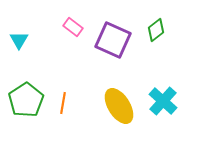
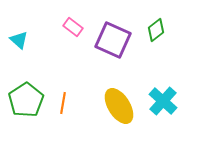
cyan triangle: rotated 18 degrees counterclockwise
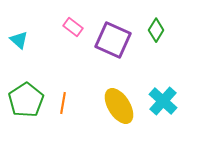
green diamond: rotated 20 degrees counterclockwise
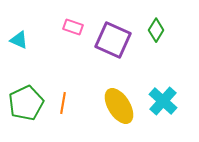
pink rectangle: rotated 18 degrees counterclockwise
cyan triangle: rotated 18 degrees counterclockwise
green pentagon: moved 3 px down; rotated 8 degrees clockwise
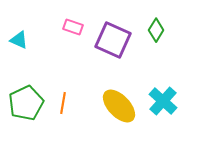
yellow ellipse: rotated 12 degrees counterclockwise
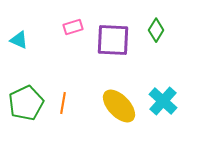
pink rectangle: rotated 36 degrees counterclockwise
purple square: rotated 21 degrees counterclockwise
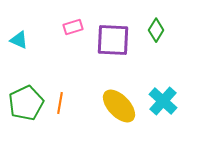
orange line: moved 3 px left
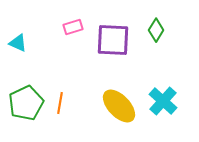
cyan triangle: moved 1 px left, 3 px down
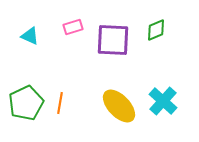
green diamond: rotated 35 degrees clockwise
cyan triangle: moved 12 px right, 7 px up
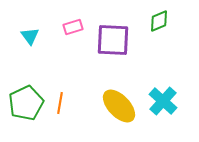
green diamond: moved 3 px right, 9 px up
cyan triangle: rotated 30 degrees clockwise
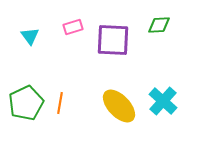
green diamond: moved 4 px down; rotated 20 degrees clockwise
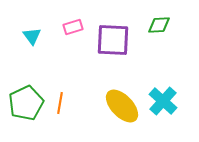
cyan triangle: moved 2 px right
yellow ellipse: moved 3 px right
